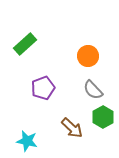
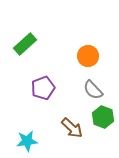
green hexagon: rotated 10 degrees counterclockwise
cyan star: rotated 20 degrees counterclockwise
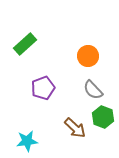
brown arrow: moved 3 px right
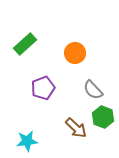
orange circle: moved 13 px left, 3 px up
brown arrow: moved 1 px right
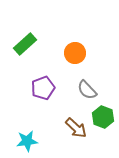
gray semicircle: moved 6 px left
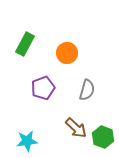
green rectangle: rotated 20 degrees counterclockwise
orange circle: moved 8 px left
gray semicircle: rotated 120 degrees counterclockwise
green hexagon: moved 20 px down
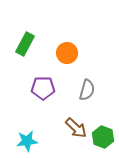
purple pentagon: rotated 20 degrees clockwise
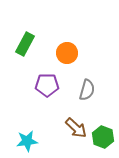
purple pentagon: moved 4 px right, 3 px up
